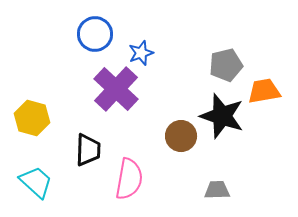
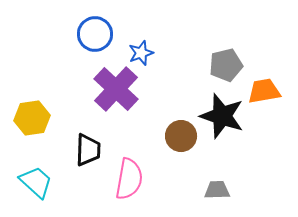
yellow hexagon: rotated 24 degrees counterclockwise
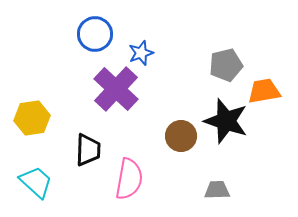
black star: moved 4 px right, 5 px down
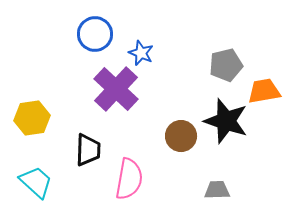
blue star: rotated 30 degrees counterclockwise
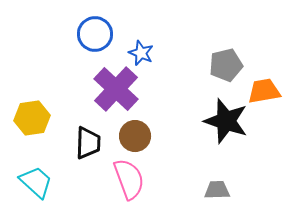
brown circle: moved 46 px left
black trapezoid: moved 7 px up
pink semicircle: rotated 30 degrees counterclockwise
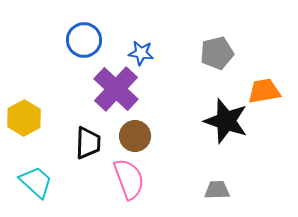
blue circle: moved 11 px left, 6 px down
blue star: rotated 15 degrees counterclockwise
gray pentagon: moved 9 px left, 12 px up
yellow hexagon: moved 8 px left; rotated 20 degrees counterclockwise
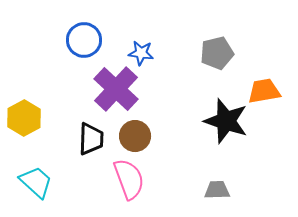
black trapezoid: moved 3 px right, 4 px up
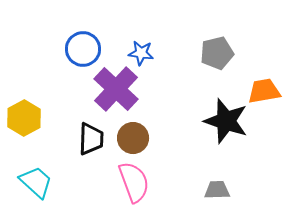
blue circle: moved 1 px left, 9 px down
brown circle: moved 2 px left, 2 px down
pink semicircle: moved 5 px right, 3 px down
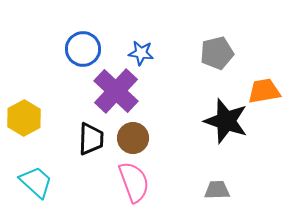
purple cross: moved 2 px down
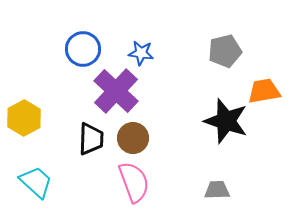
gray pentagon: moved 8 px right, 2 px up
